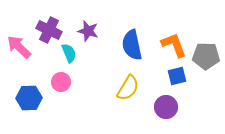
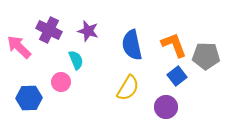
cyan semicircle: moved 7 px right, 7 px down
blue square: rotated 24 degrees counterclockwise
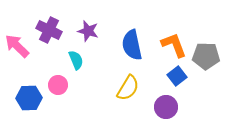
pink arrow: moved 2 px left, 1 px up
pink circle: moved 3 px left, 3 px down
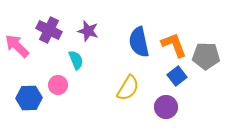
blue semicircle: moved 7 px right, 3 px up
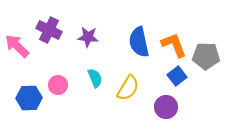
purple star: moved 6 px down; rotated 10 degrees counterclockwise
cyan semicircle: moved 19 px right, 18 px down
